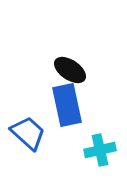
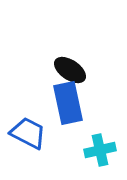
blue rectangle: moved 1 px right, 2 px up
blue trapezoid: rotated 15 degrees counterclockwise
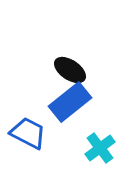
blue rectangle: moved 2 px right, 1 px up; rotated 63 degrees clockwise
cyan cross: moved 2 px up; rotated 24 degrees counterclockwise
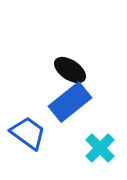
blue trapezoid: rotated 9 degrees clockwise
cyan cross: rotated 8 degrees counterclockwise
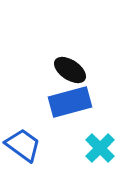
blue rectangle: rotated 24 degrees clockwise
blue trapezoid: moved 5 px left, 12 px down
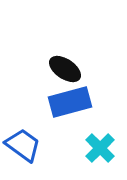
black ellipse: moved 5 px left, 1 px up
